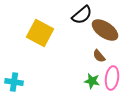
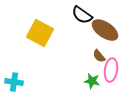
black semicircle: rotated 75 degrees clockwise
pink ellipse: moved 1 px left, 8 px up
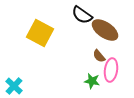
cyan cross: moved 4 px down; rotated 36 degrees clockwise
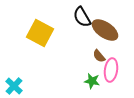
black semicircle: moved 2 px down; rotated 25 degrees clockwise
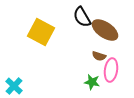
yellow square: moved 1 px right, 1 px up
brown semicircle: rotated 32 degrees counterclockwise
green star: moved 1 px down
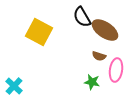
yellow square: moved 2 px left
pink ellipse: moved 5 px right
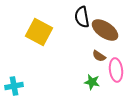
black semicircle: rotated 20 degrees clockwise
brown semicircle: rotated 16 degrees clockwise
pink ellipse: rotated 15 degrees counterclockwise
cyan cross: rotated 36 degrees clockwise
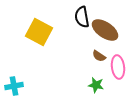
pink ellipse: moved 2 px right, 3 px up
green star: moved 4 px right, 3 px down
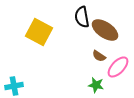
pink ellipse: rotated 50 degrees clockwise
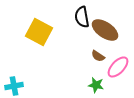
brown semicircle: moved 1 px left
